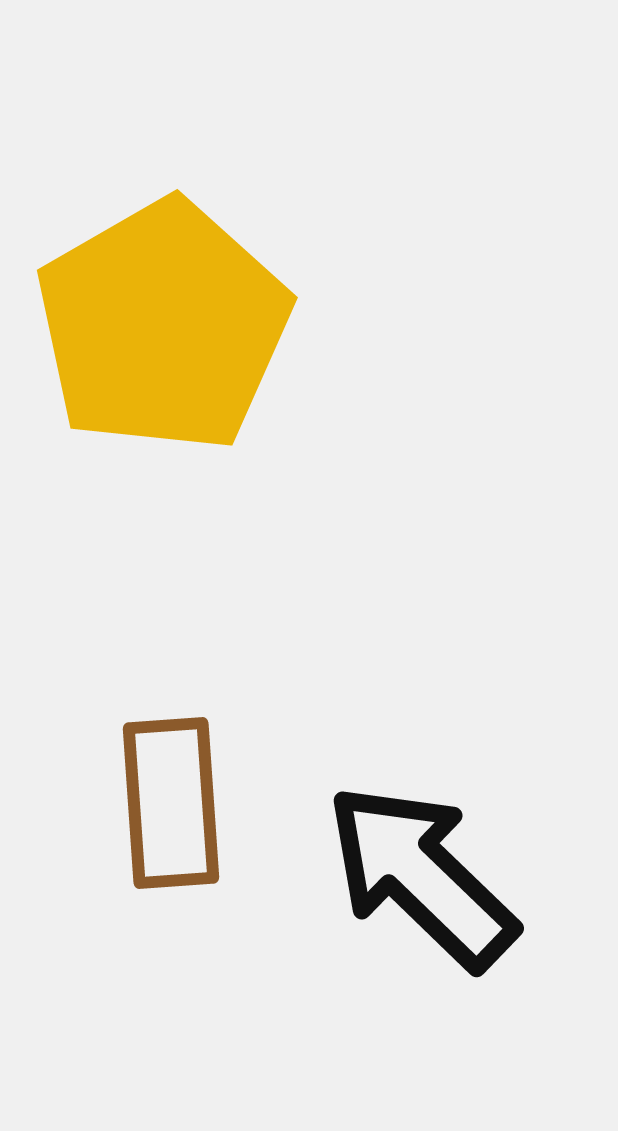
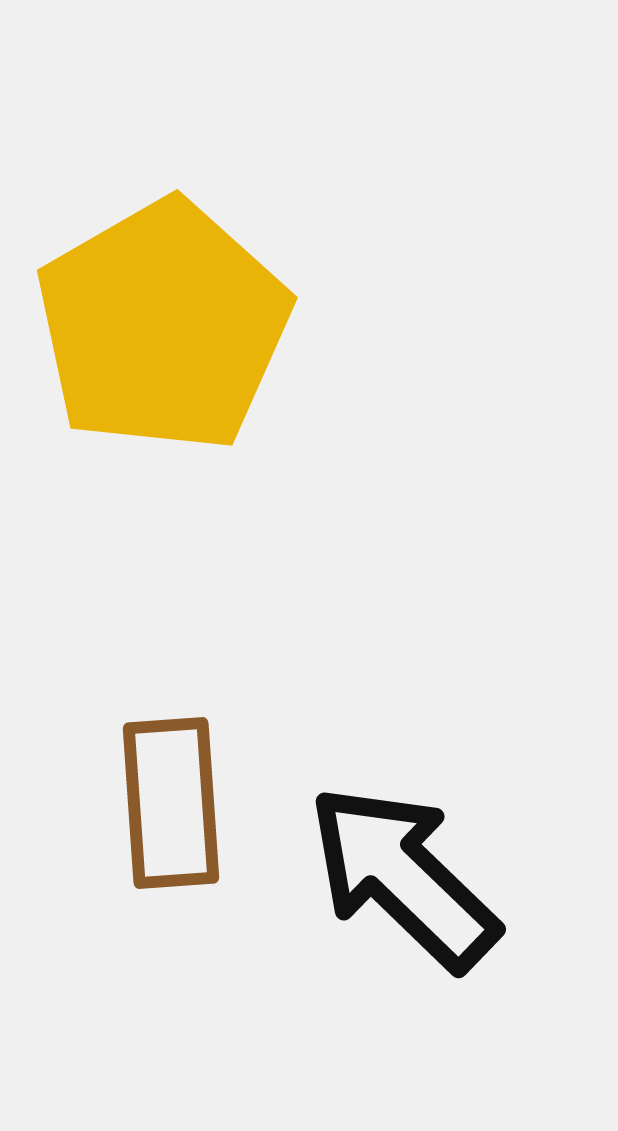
black arrow: moved 18 px left, 1 px down
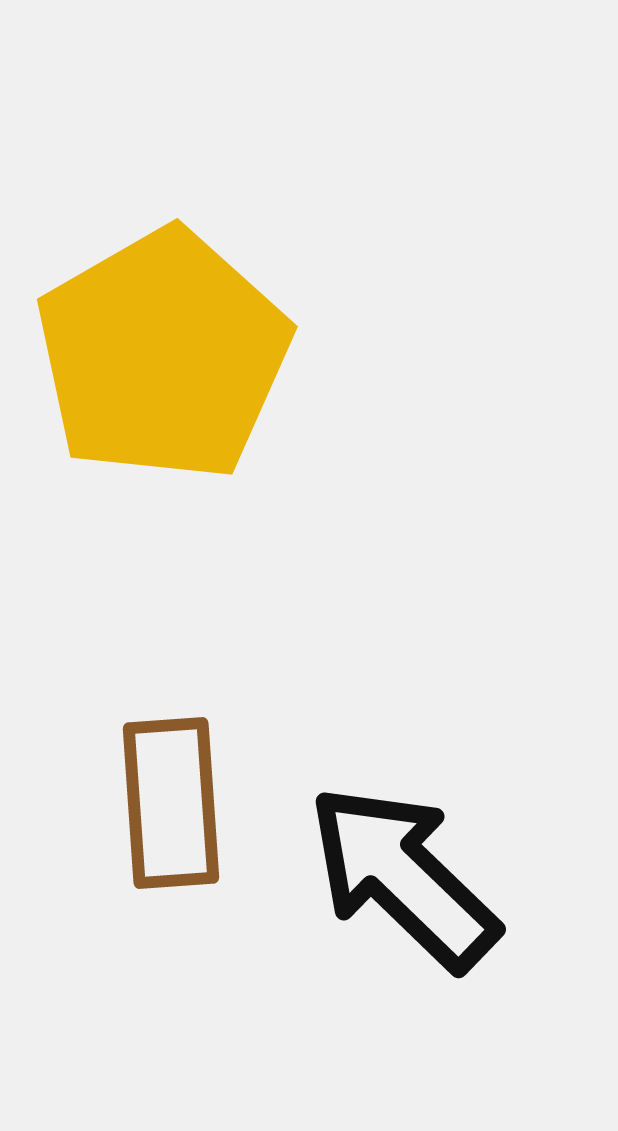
yellow pentagon: moved 29 px down
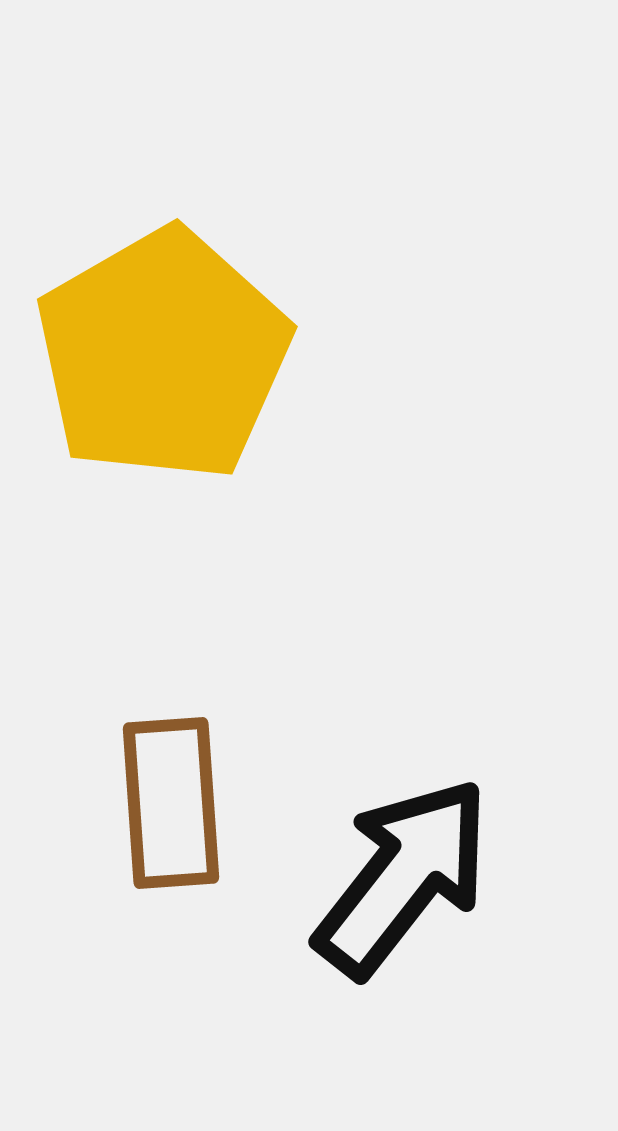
black arrow: rotated 84 degrees clockwise
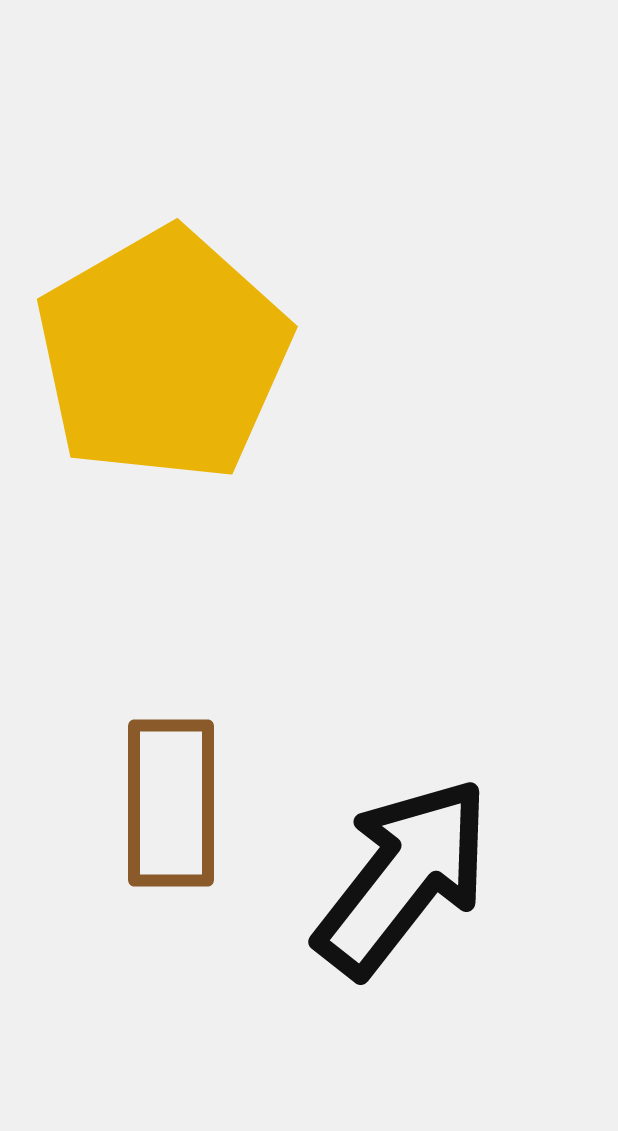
brown rectangle: rotated 4 degrees clockwise
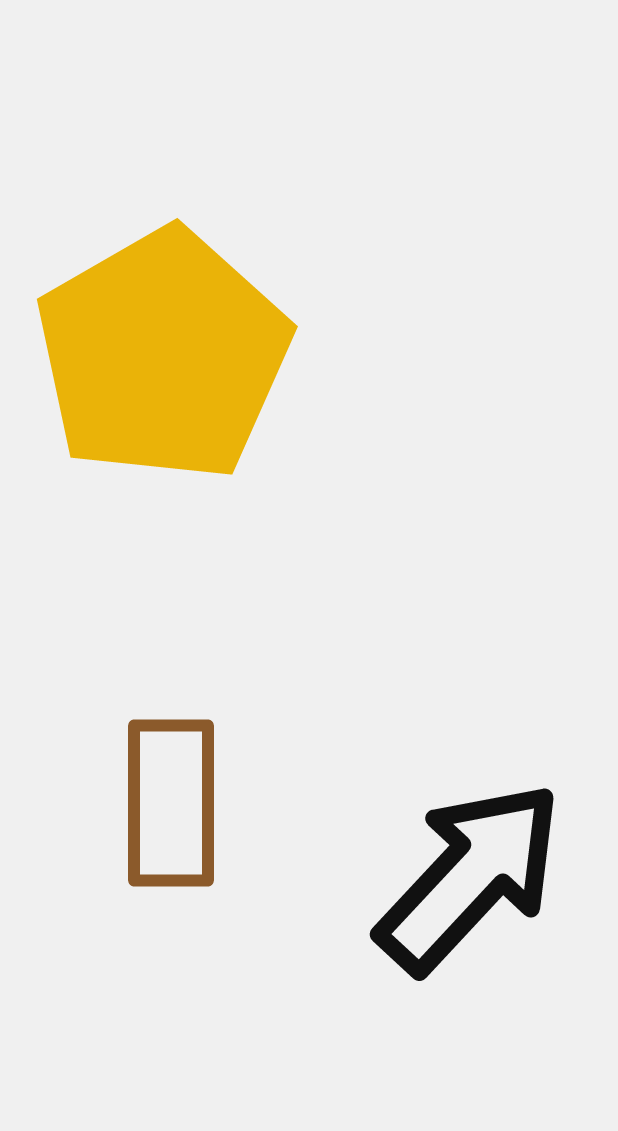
black arrow: moved 67 px right; rotated 5 degrees clockwise
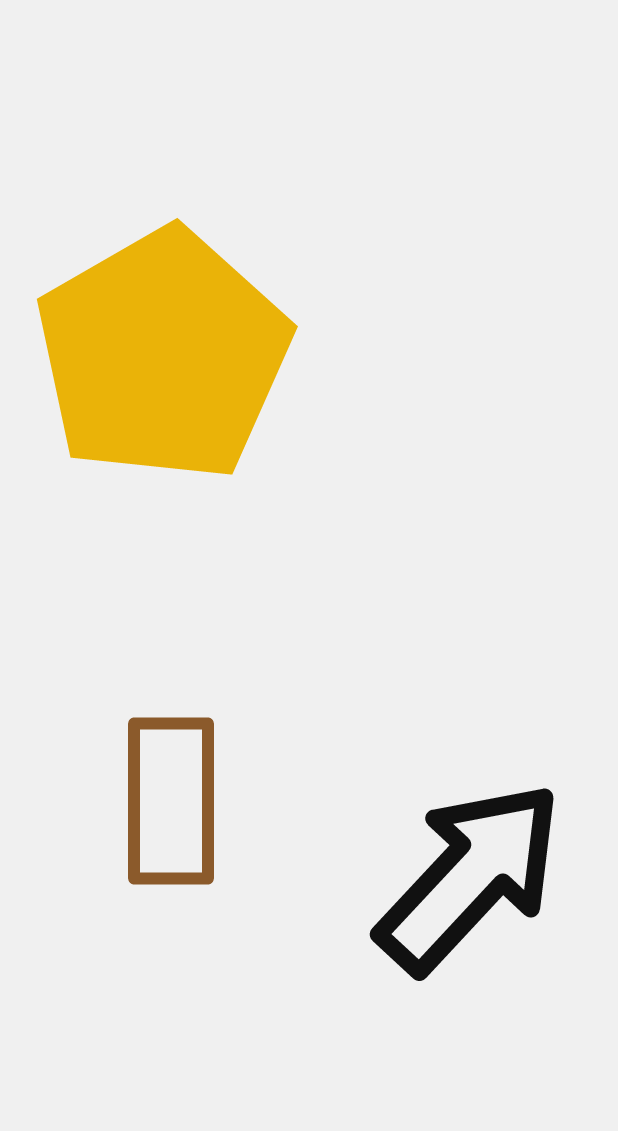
brown rectangle: moved 2 px up
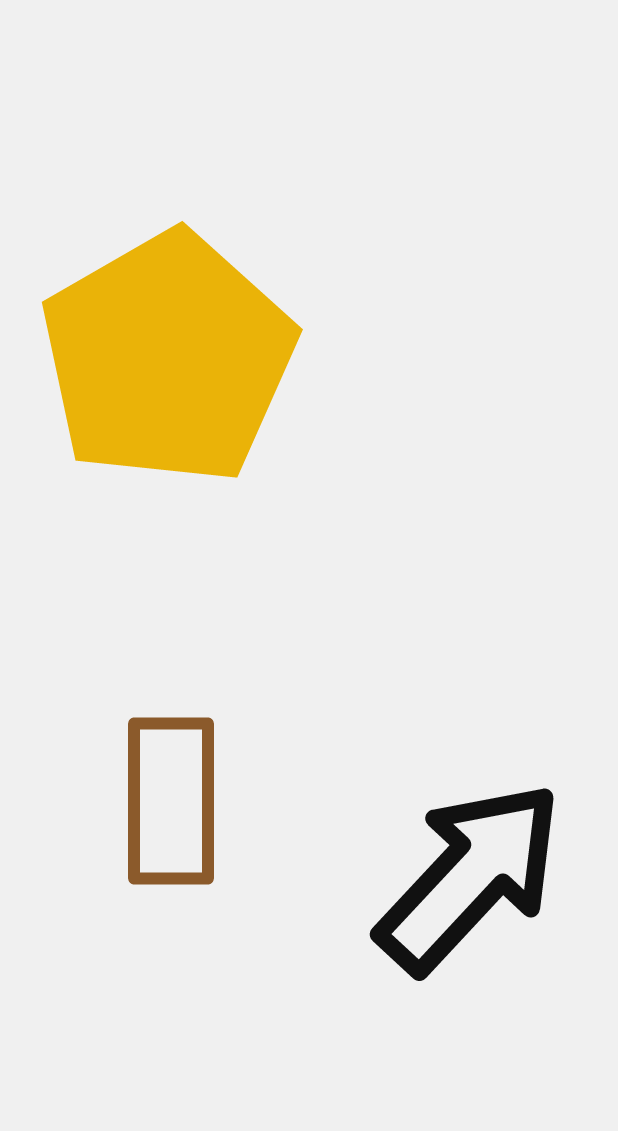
yellow pentagon: moved 5 px right, 3 px down
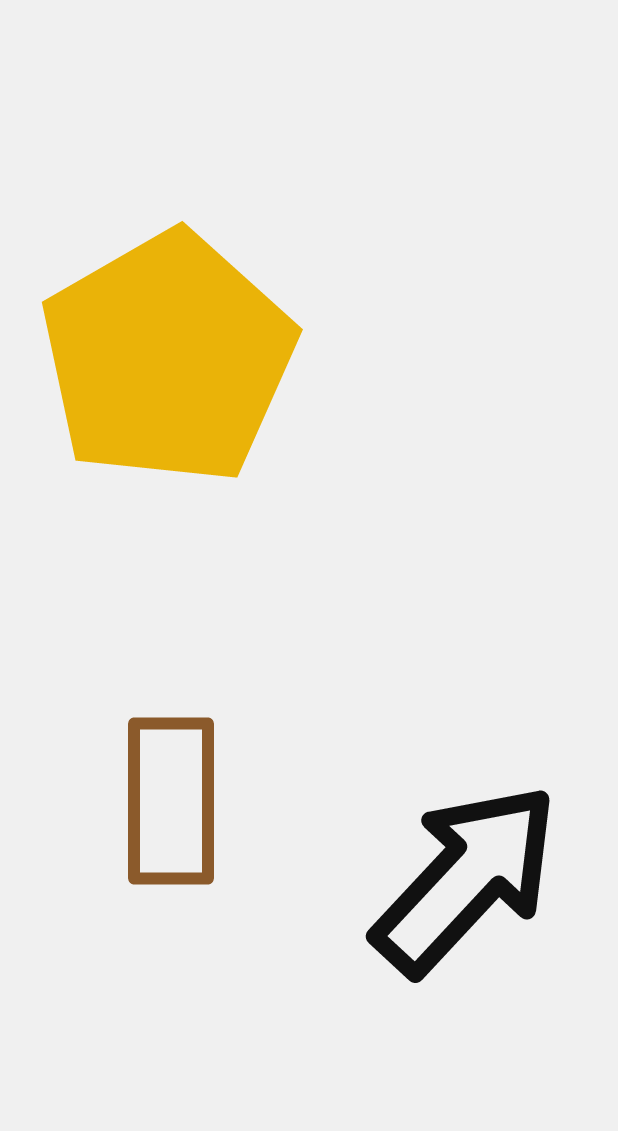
black arrow: moved 4 px left, 2 px down
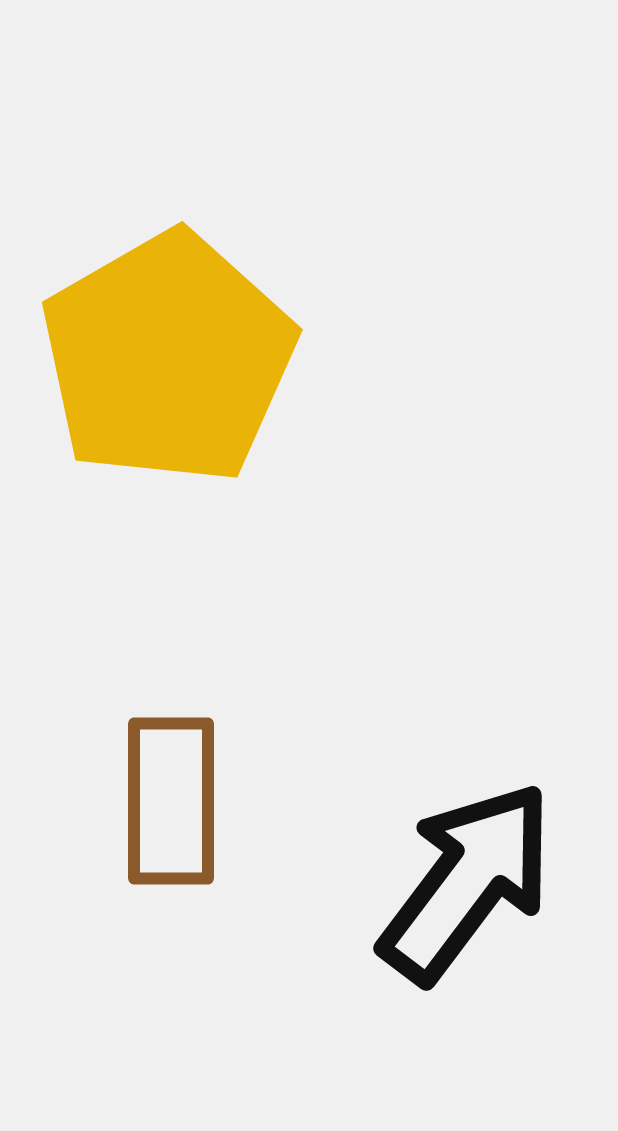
black arrow: moved 1 px right, 3 px down; rotated 6 degrees counterclockwise
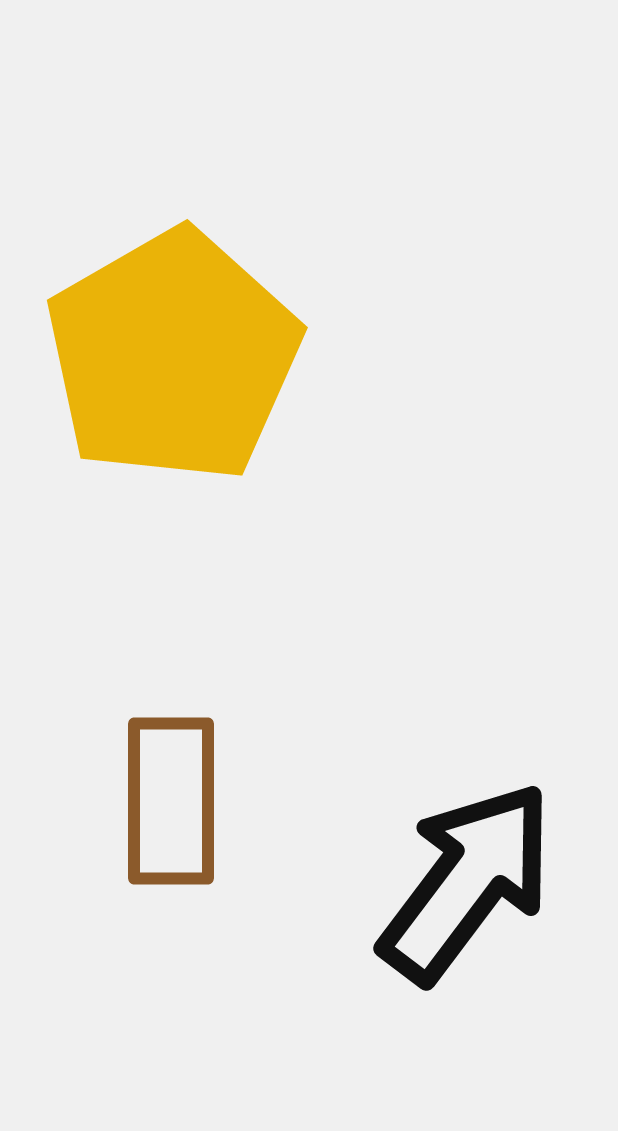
yellow pentagon: moved 5 px right, 2 px up
